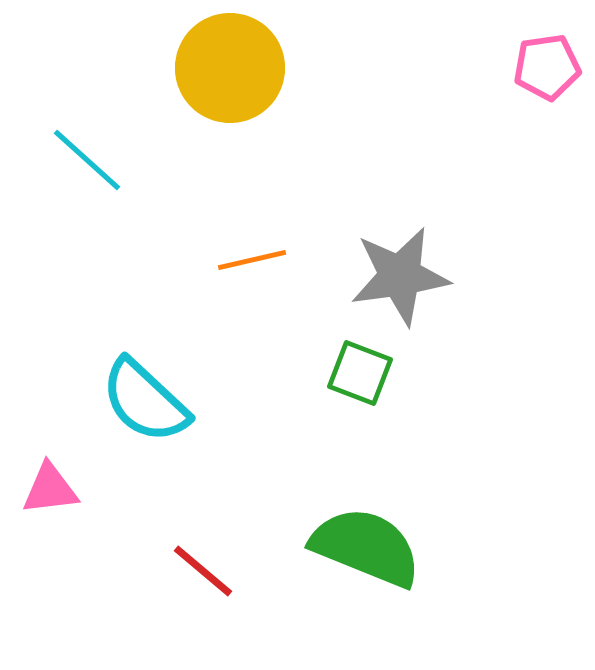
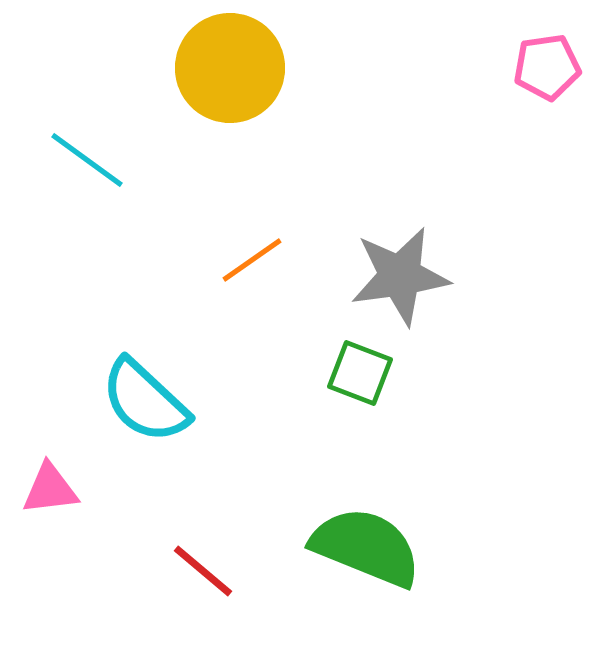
cyan line: rotated 6 degrees counterclockwise
orange line: rotated 22 degrees counterclockwise
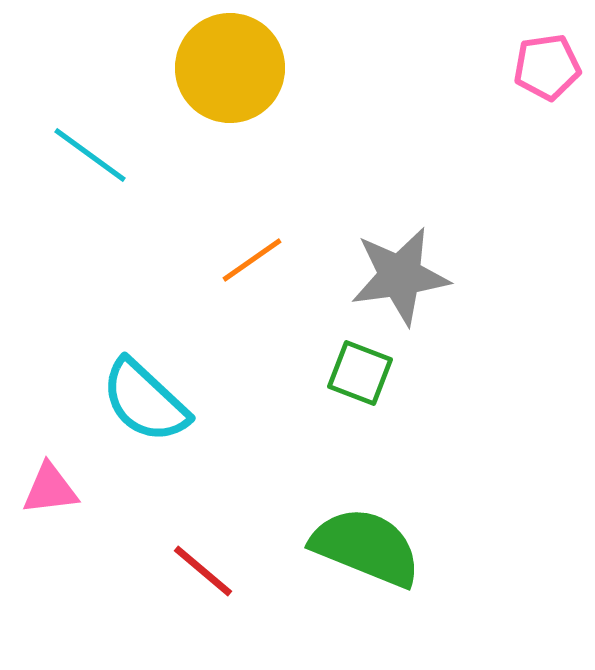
cyan line: moved 3 px right, 5 px up
